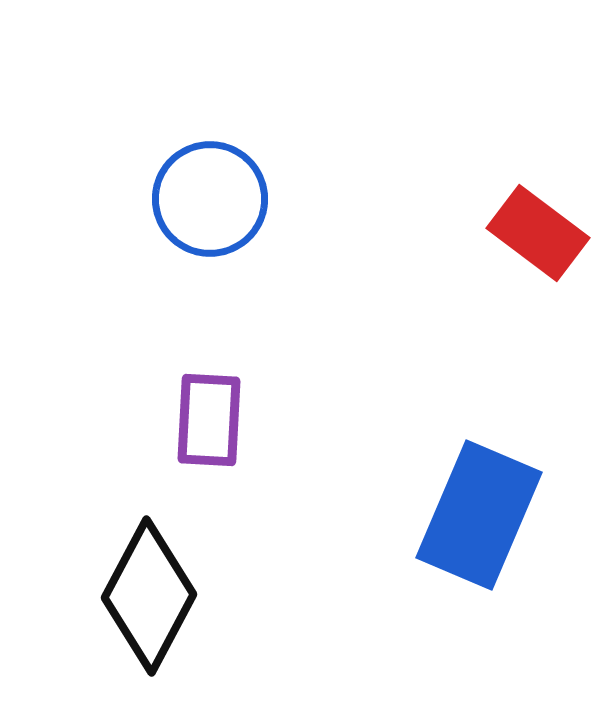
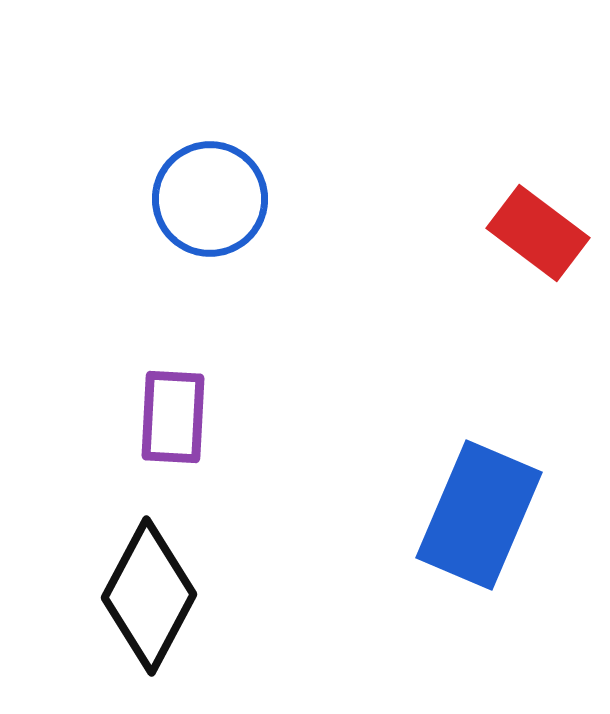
purple rectangle: moved 36 px left, 3 px up
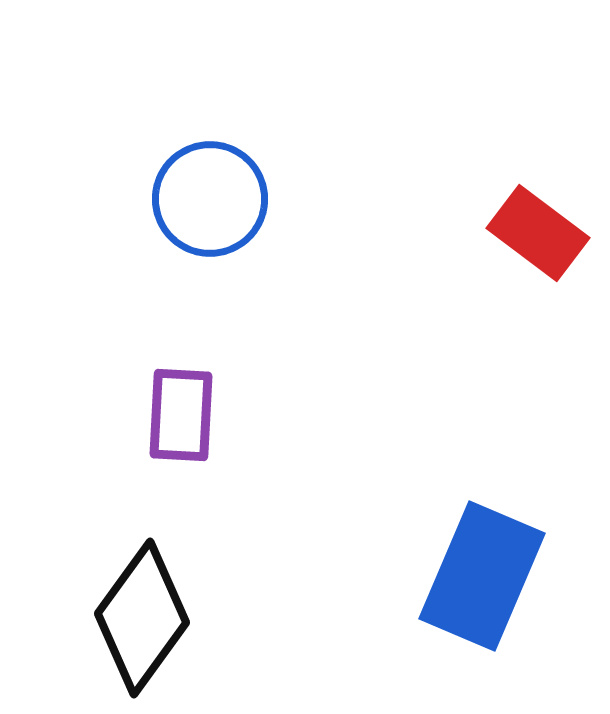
purple rectangle: moved 8 px right, 2 px up
blue rectangle: moved 3 px right, 61 px down
black diamond: moved 7 px left, 22 px down; rotated 8 degrees clockwise
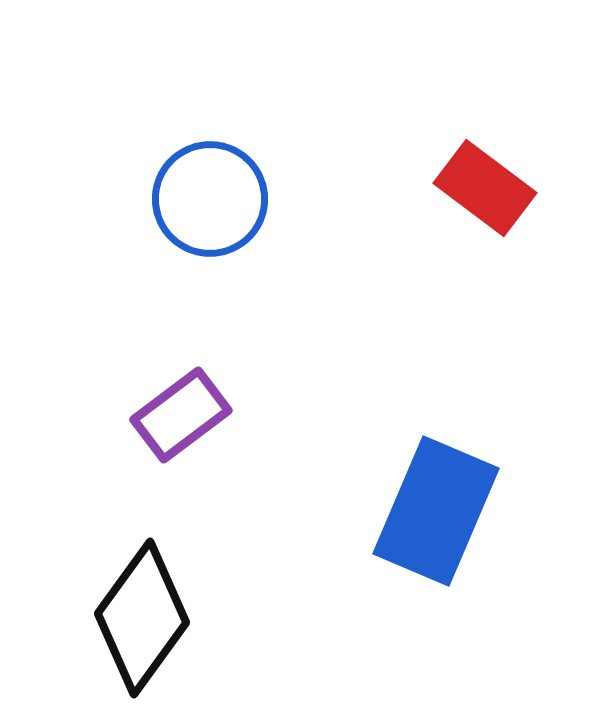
red rectangle: moved 53 px left, 45 px up
purple rectangle: rotated 50 degrees clockwise
blue rectangle: moved 46 px left, 65 px up
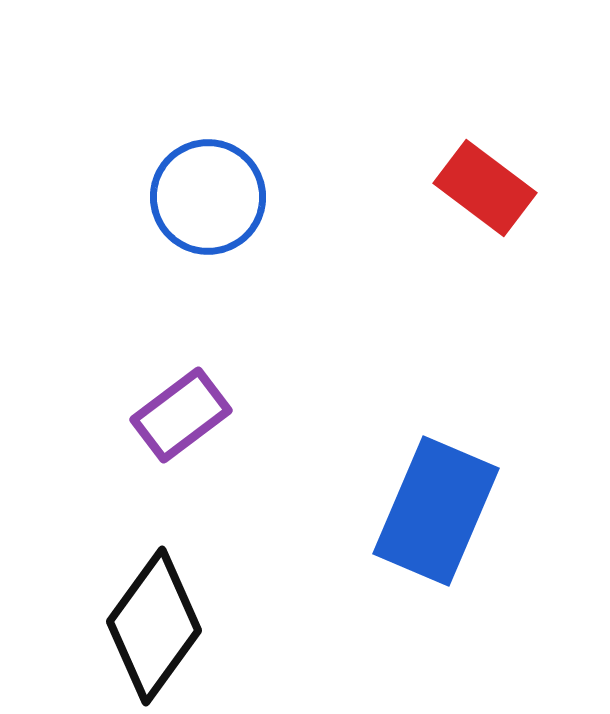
blue circle: moved 2 px left, 2 px up
black diamond: moved 12 px right, 8 px down
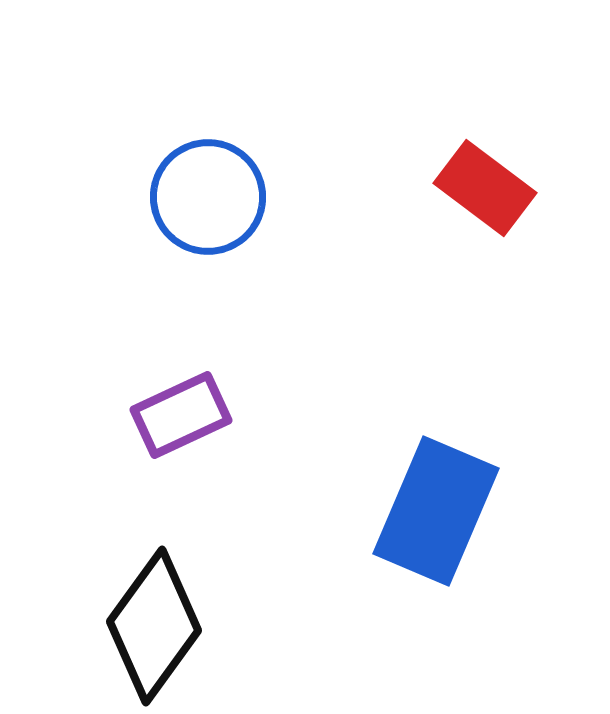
purple rectangle: rotated 12 degrees clockwise
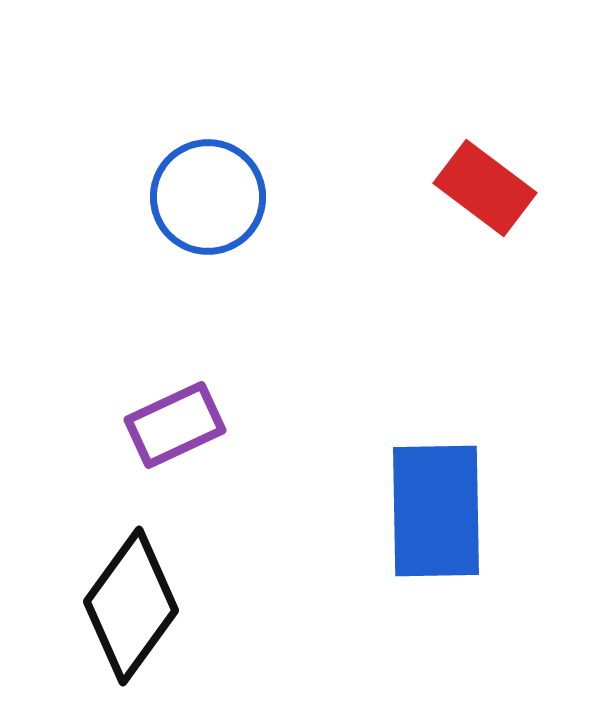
purple rectangle: moved 6 px left, 10 px down
blue rectangle: rotated 24 degrees counterclockwise
black diamond: moved 23 px left, 20 px up
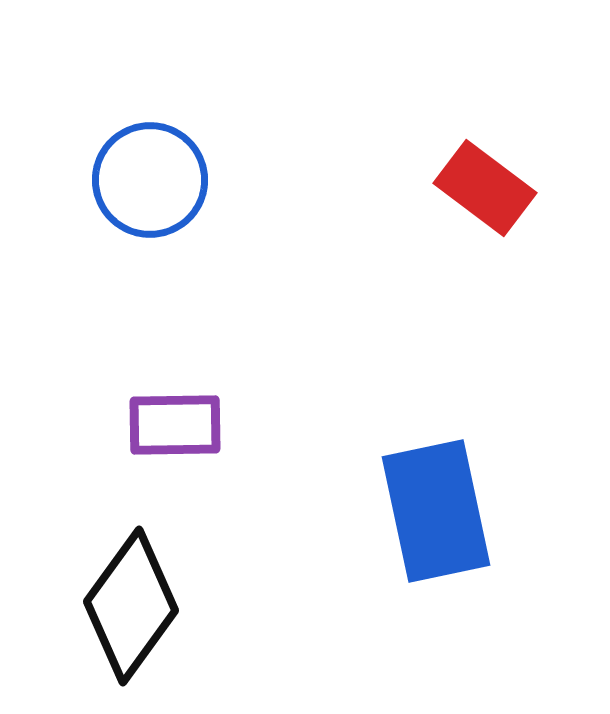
blue circle: moved 58 px left, 17 px up
purple rectangle: rotated 24 degrees clockwise
blue rectangle: rotated 11 degrees counterclockwise
